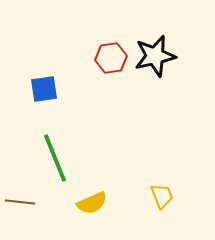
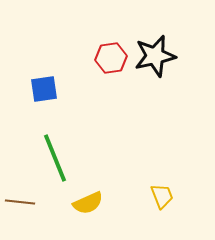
yellow semicircle: moved 4 px left
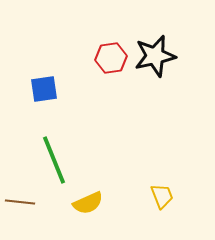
green line: moved 1 px left, 2 px down
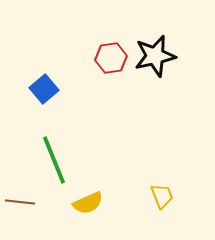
blue square: rotated 32 degrees counterclockwise
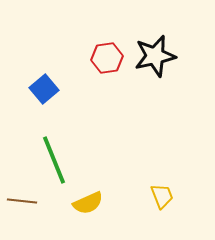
red hexagon: moved 4 px left
brown line: moved 2 px right, 1 px up
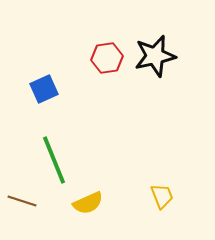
blue square: rotated 16 degrees clockwise
brown line: rotated 12 degrees clockwise
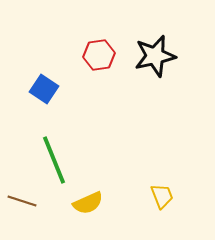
red hexagon: moved 8 px left, 3 px up
blue square: rotated 32 degrees counterclockwise
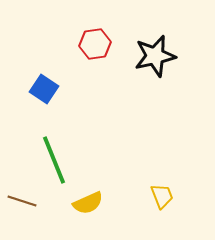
red hexagon: moved 4 px left, 11 px up
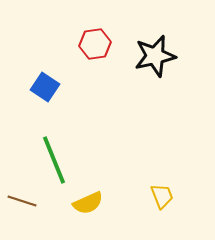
blue square: moved 1 px right, 2 px up
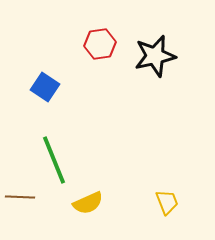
red hexagon: moved 5 px right
yellow trapezoid: moved 5 px right, 6 px down
brown line: moved 2 px left, 4 px up; rotated 16 degrees counterclockwise
